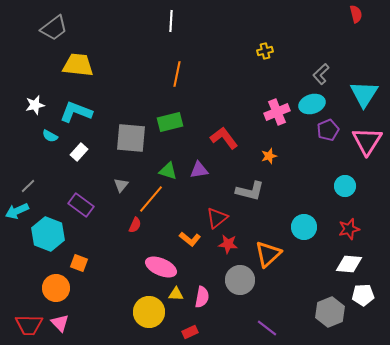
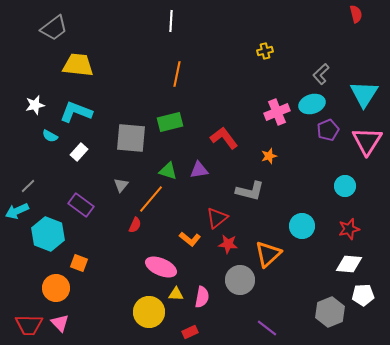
cyan circle at (304, 227): moved 2 px left, 1 px up
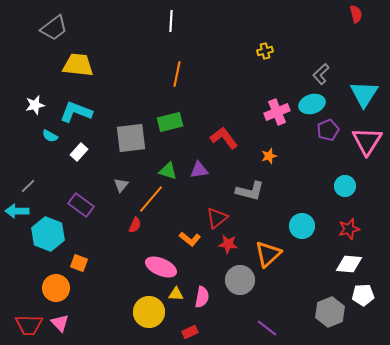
gray square at (131, 138): rotated 12 degrees counterclockwise
cyan arrow at (17, 211): rotated 25 degrees clockwise
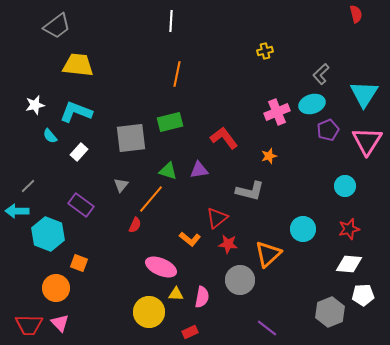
gray trapezoid at (54, 28): moved 3 px right, 2 px up
cyan semicircle at (50, 136): rotated 21 degrees clockwise
cyan circle at (302, 226): moved 1 px right, 3 px down
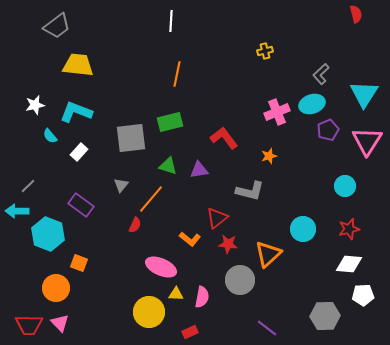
green triangle at (168, 171): moved 5 px up
gray hexagon at (330, 312): moved 5 px left, 4 px down; rotated 20 degrees clockwise
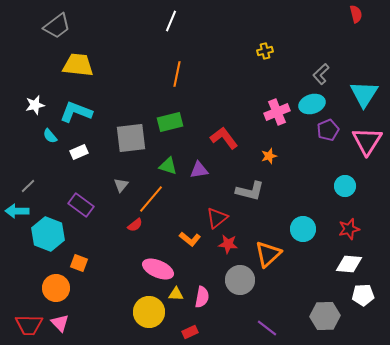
white line at (171, 21): rotated 20 degrees clockwise
white rectangle at (79, 152): rotated 24 degrees clockwise
red semicircle at (135, 225): rotated 28 degrees clockwise
pink ellipse at (161, 267): moved 3 px left, 2 px down
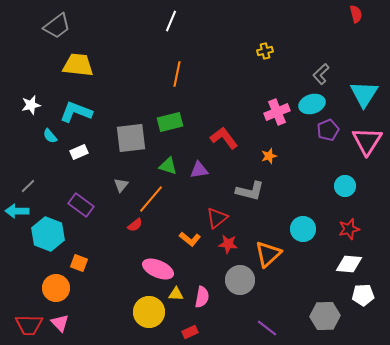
white star at (35, 105): moved 4 px left
